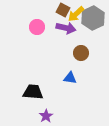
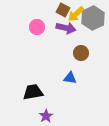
black trapezoid: rotated 15 degrees counterclockwise
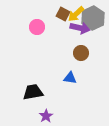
brown square: moved 4 px down
purple arrow: moved 14 px right
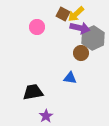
gray hexagon: moved 20 px down
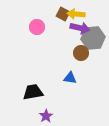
yellow arrow: rotated 48 degrees clockwise
gray hexagon: rotated 20 degrees clockwise
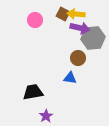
pink circle: moved 2 px left, 7 px up
brown circle: moved 3 px left, 5 px down
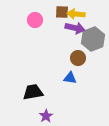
brown square: moved 1 px left, 2 px up; rotated 24 degrees counterclockwise
purple arrow: moved 5 px left
gray hexagon: moved 1 px down; rotated 15 degrees counterclockwise
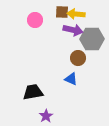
purple arrow: moved 2 px left, 2 px down
gray hexagon: moved 1 px left; rotated 20 degrees clockwise
blue triangle: moved 1 px right, 1 px down; rotated 16 degrees clockwise
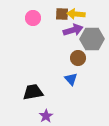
brown square: moved 2 px down
pink circle: moved 2 px left, 2 px up
purple arrow: rotated 30 degrees counterclockwise
blue triangle: rotated 24 degrees clockwise
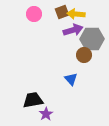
brown square: moved 2 px up; rotated 24 degrees counterclockwise
pink circle: moved 1 px right, 4 px up
brown circle: moved 6 px right, 3 px up
black trapezoid: moved 8 px down
purple star: moved 2 px up
